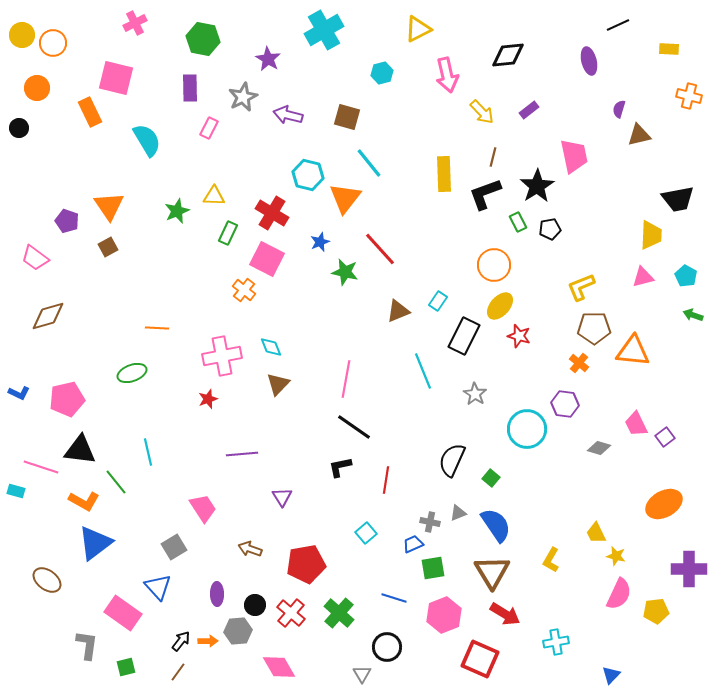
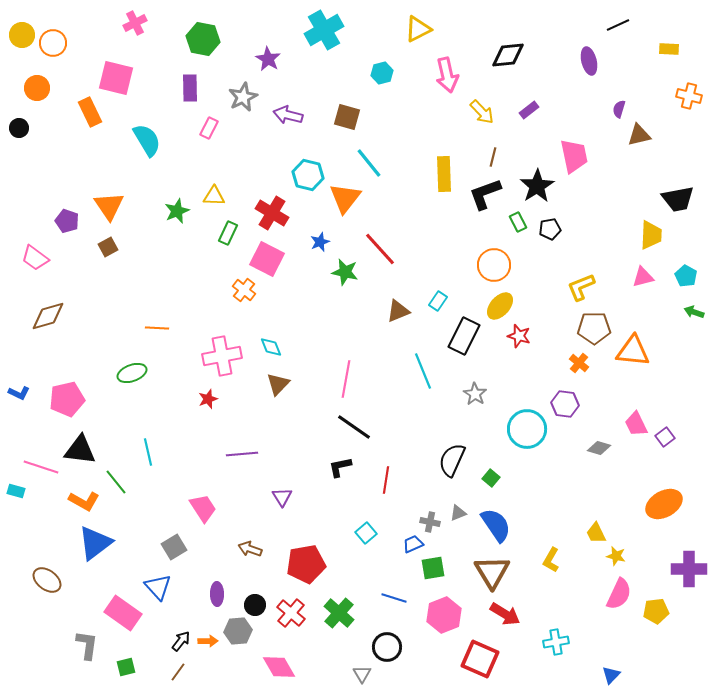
green arrow at (693, 315): moved 1 px right, 3 px up
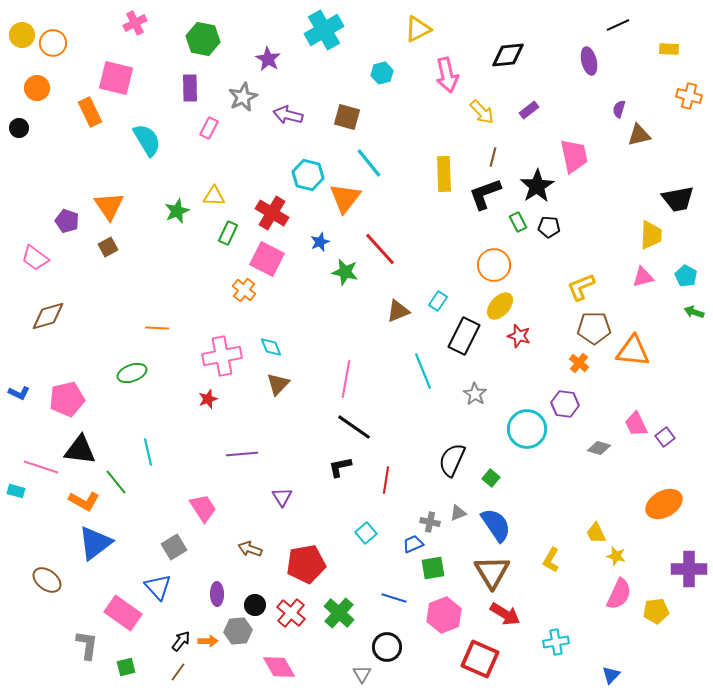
black pentagon at (550, 229): moved 1 px left, 2 px up; rotated 15 degrees clockwise
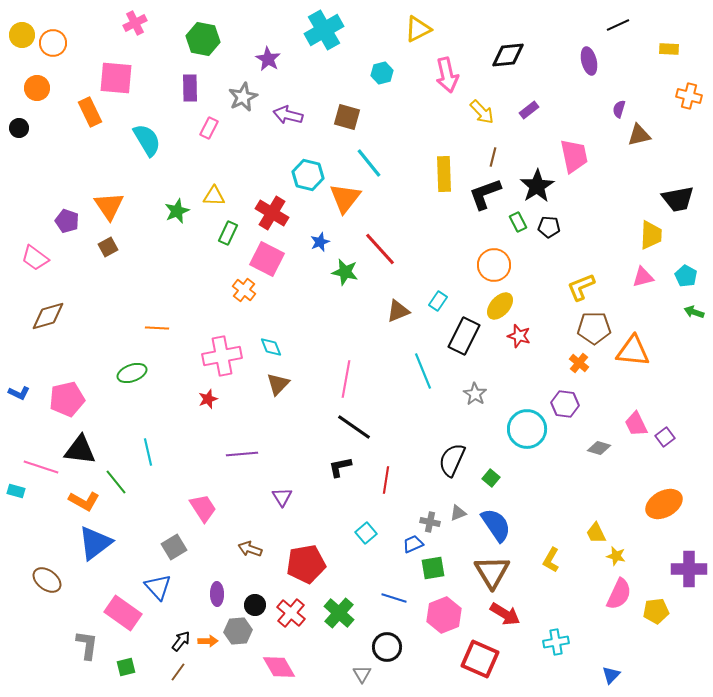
pink square at (116, 78): rotated 9 degrees counterclockwise
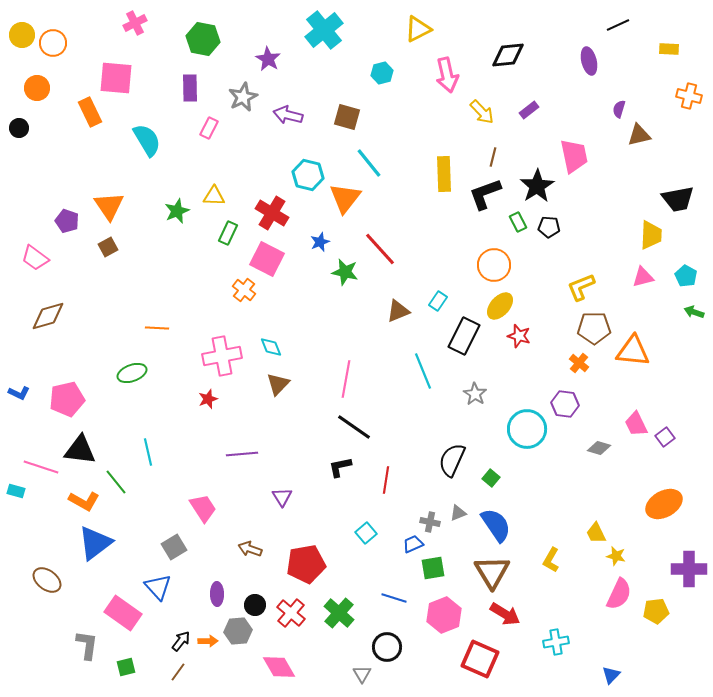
cyan cross at (324, 30): rotated 9 degrees counterclockwise
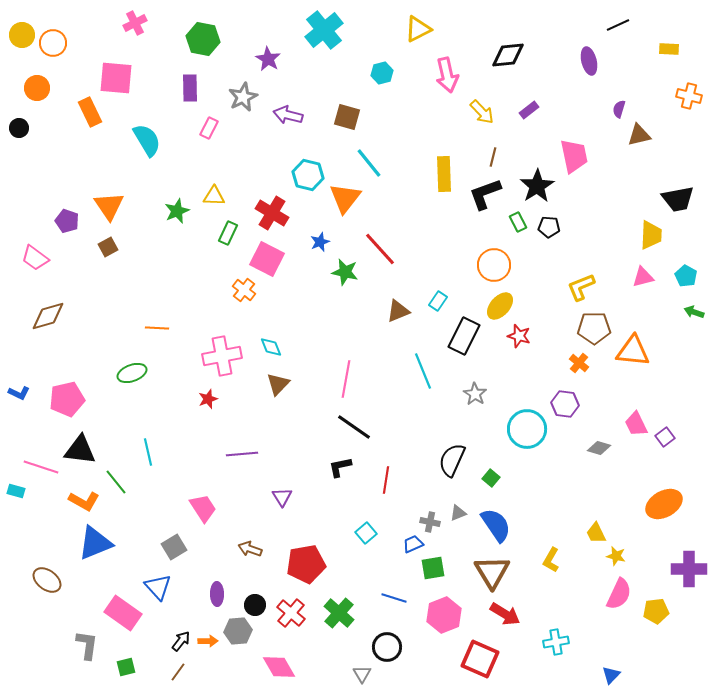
blue triangle at (95, 543): rotated 15 degrees clockwise
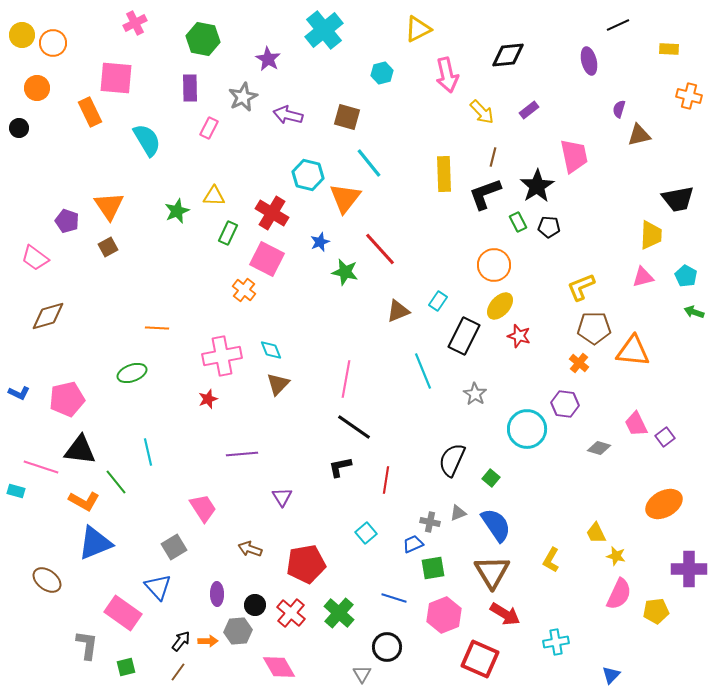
cyan diamond at (271, 347): moved 3 px down
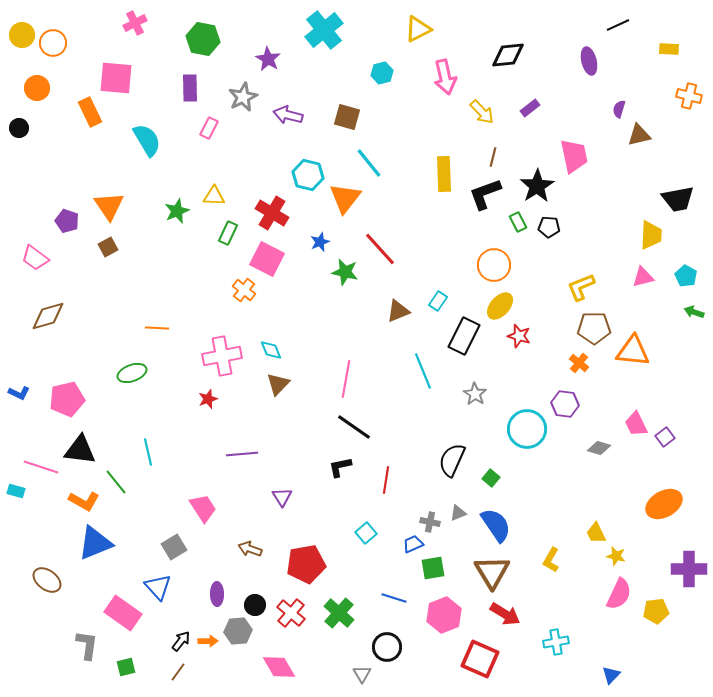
pink arrow at (447, 75): moved 2 px left, 2 px down
purple rectangle at (529, 110): moved 1 px right, 2 px up
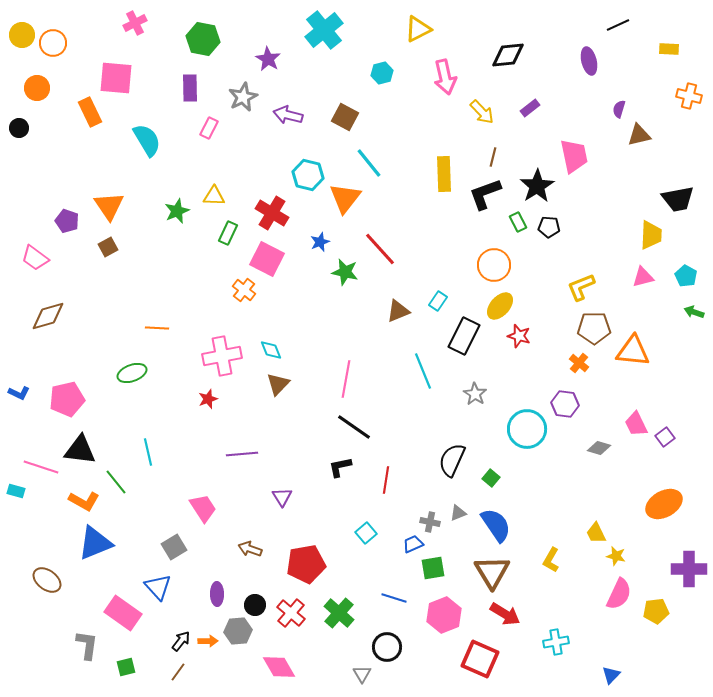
brown square at (347, 117): moved 2 px left; rotated 12 degrees clockwise
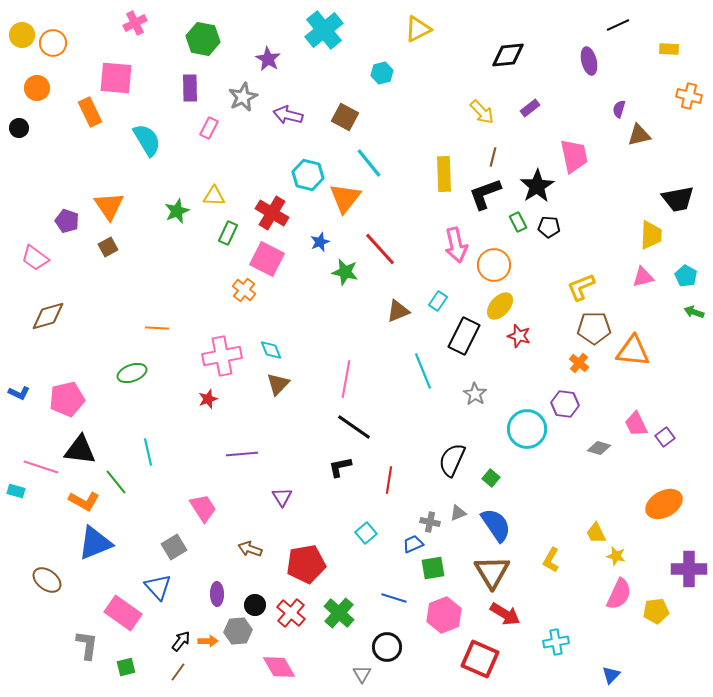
pink arrow at (445, 77): moved 11 px right, 168 px down
red line at (386, 480): moved 3 px right
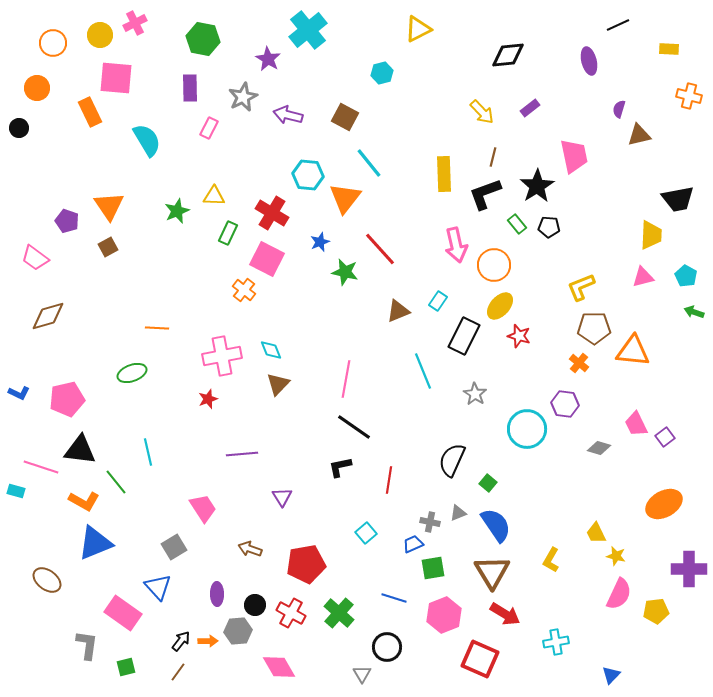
cyan cross at (324, 30): moved 16 px left
yellow circle at (22, 35): moved 78 px right
cyan hexagon at (308, 175): rotated 8 degrees counterclockwise
green rectangle at (518, 222): moved 1 px left, 2 px down; rotated 12 degrees counterclockwise
green square at (491, 478): moved 3 px left, 5 px down
red cross at (291, 613): rotated 12 degrees counterclockwise
